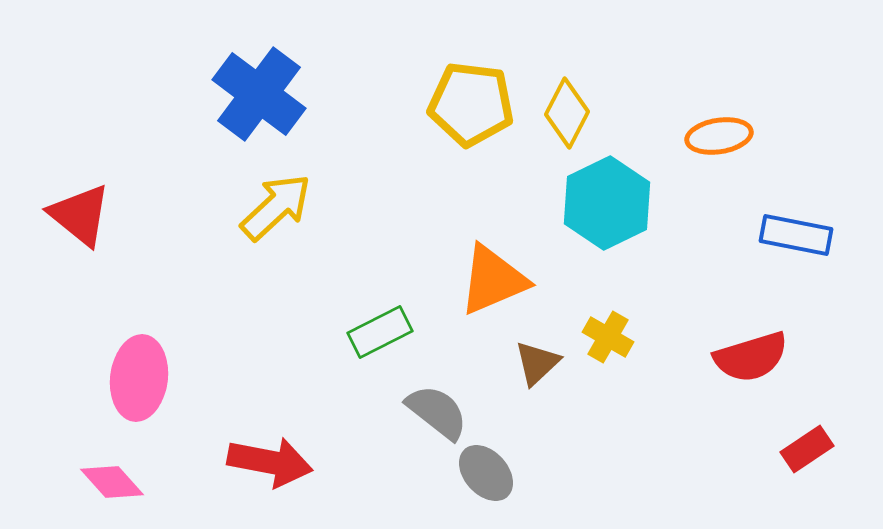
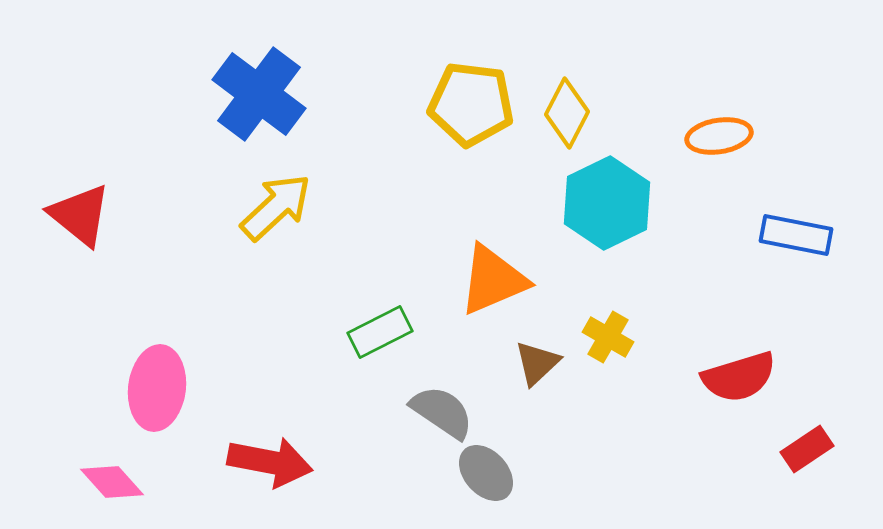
red semicircle: moved 12 px left, 20 px down
pink ellipse: moved 18 px right, 10 px down
gray semicircle: moved 5 px right; rotated 4 degrees counterclockwise
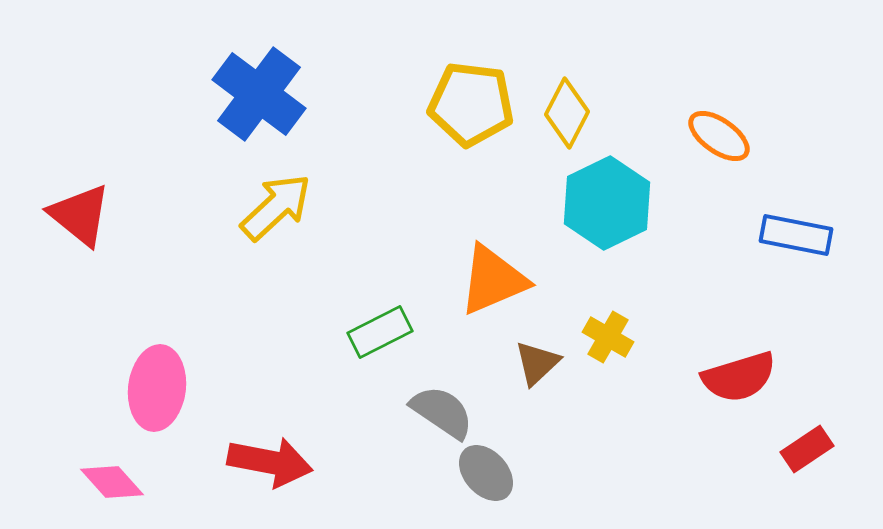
orange ellipse: rotated 44 degrees clockwise
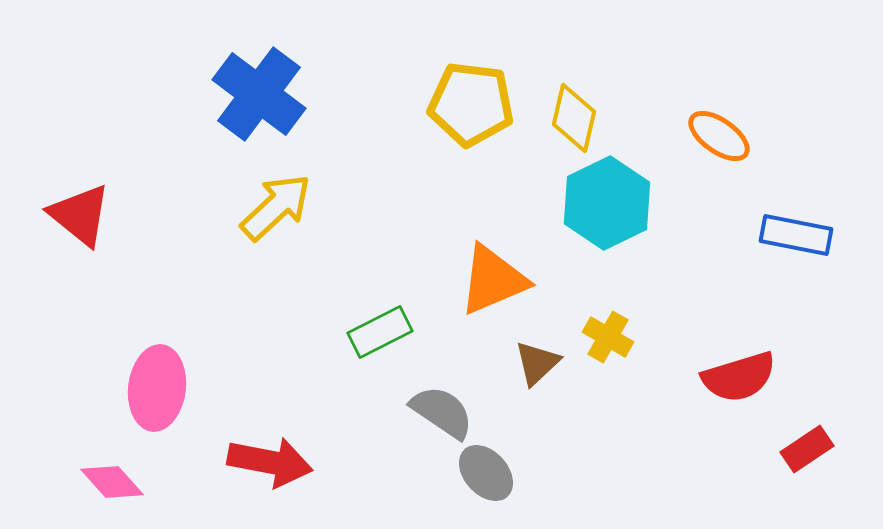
yellow diamond: moved 7 px right, 5 px down; rotated 14 degrees counterclockwise
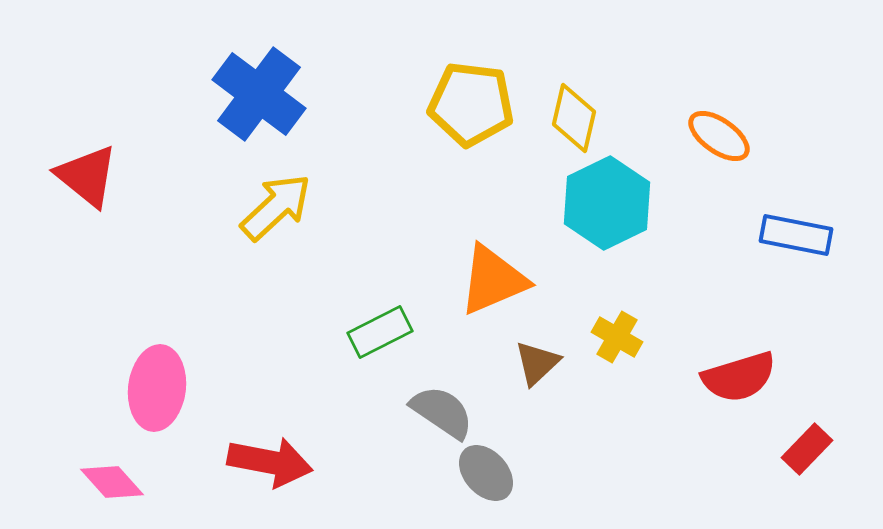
red triangle: moved 7 px right, 39 px up
yellow cross: moved 9 px right
red rectangle: rotated 12 degrees counterclockwise
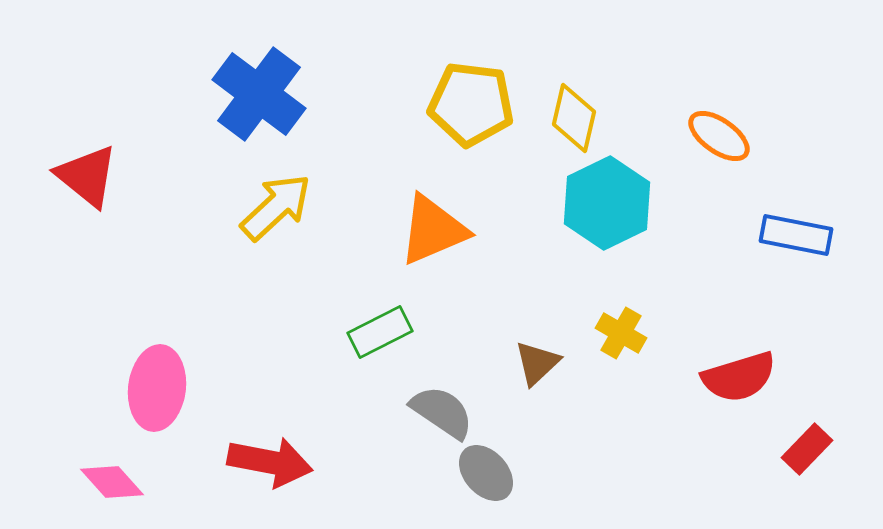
orange triangle: moved 60 px left, 50 px up
yellow cross: moved 4 px right, 4 px up
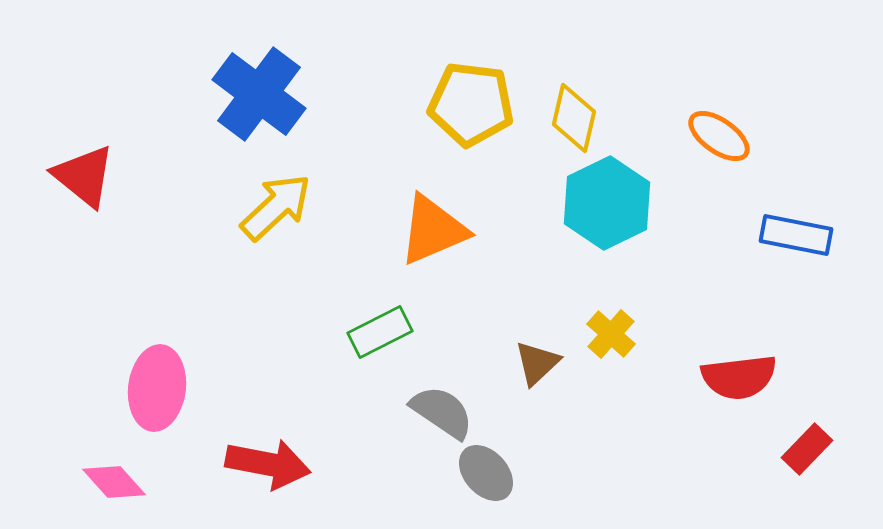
red triangle: moved 3 px left
yellow cross: moved 10 px left, 1 px down; rotated 12 degrees clockwise
red semicircle: rotated 10 degrees clockwise
red arrow: moved 2 px left, 2 px down
pink diamond: moved 2 px right
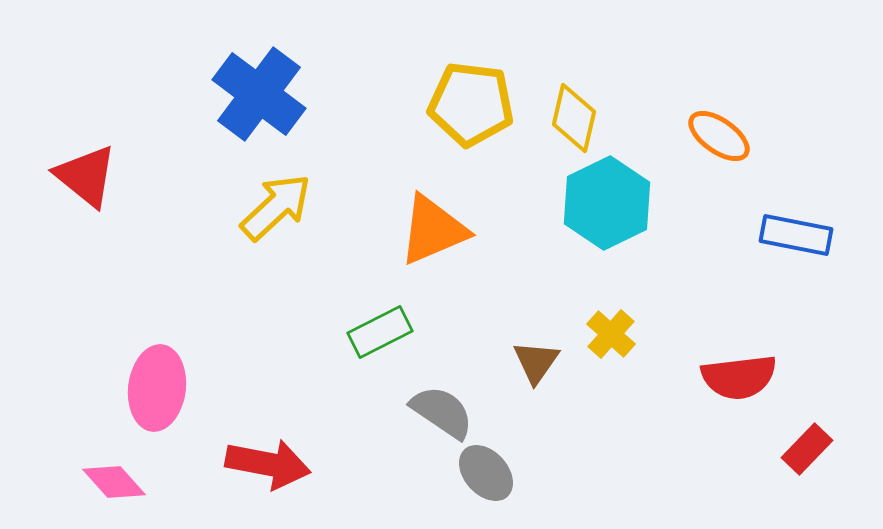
red triangle: moved 2 px right
brown triangle: moved 1 px left, 1 px up; rotated 12 degrees counterclockwise
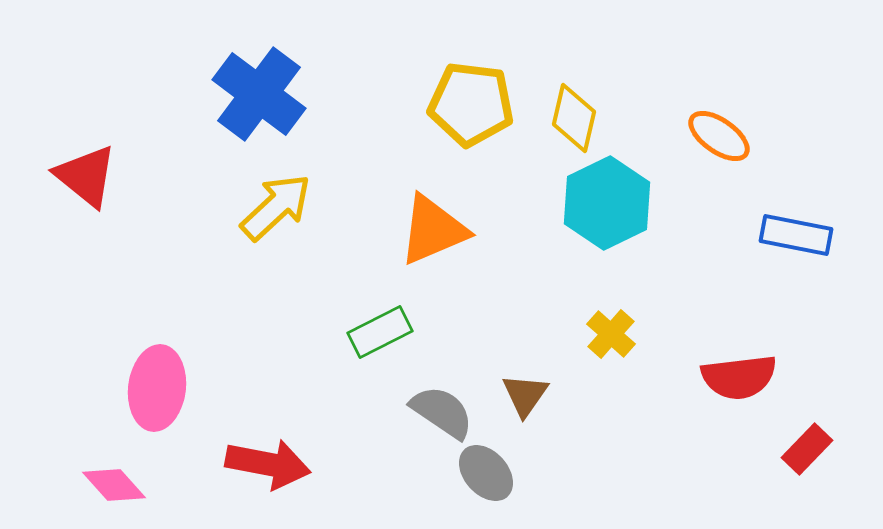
brown triangle: moved 11 px left, 33 px down
pink diamond: moved 3 px down
